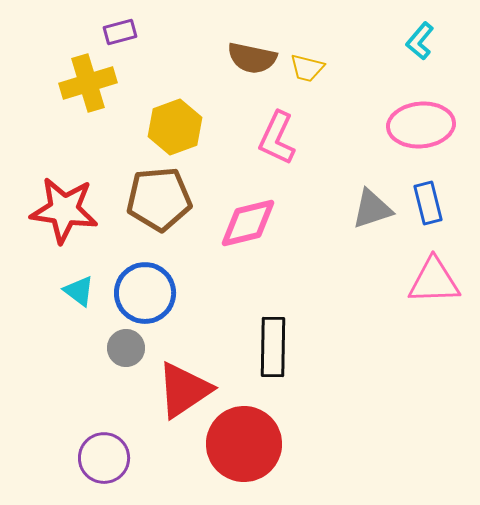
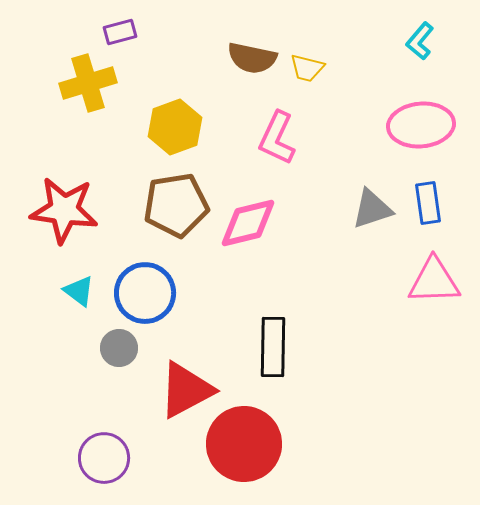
brown pentagon: moved 17 px right, 6 px down; rotated 4 degrees counterclockwise
blue rectangle: rotated 6 degrees clockwise
gray circle: moved 7 px left
red triangle: moved 2 px right; rotated 6 degrees clockwise
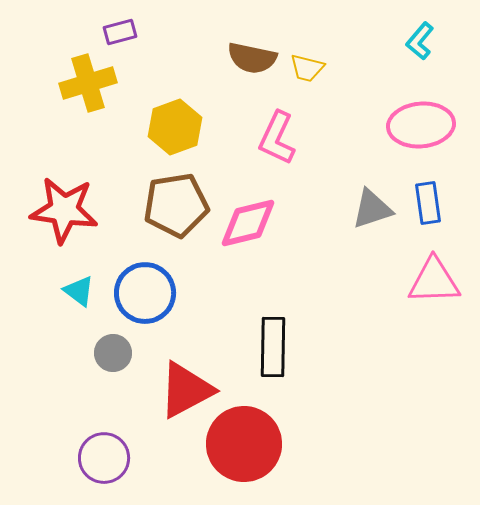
gray circle: moved 6 px left, 5 px down
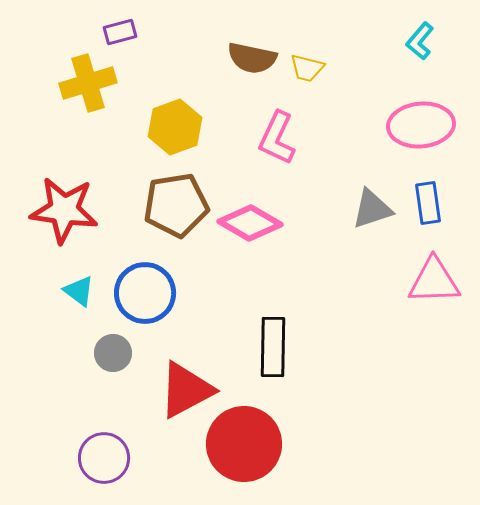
pink diamond: moved 2 px right; rotated 44 degrees clockwise
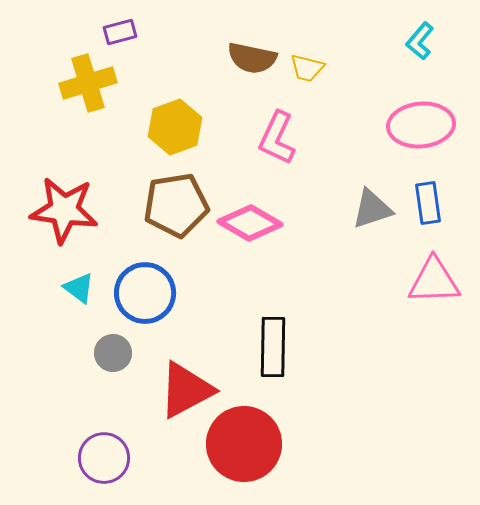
cyan triangle: moved 3 px up
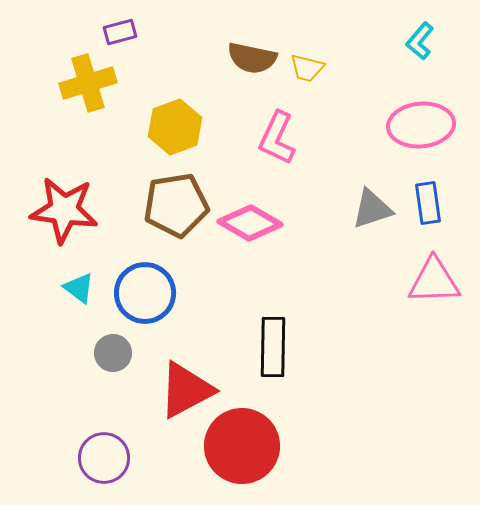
red circle: moved 2 px left, 2 px down
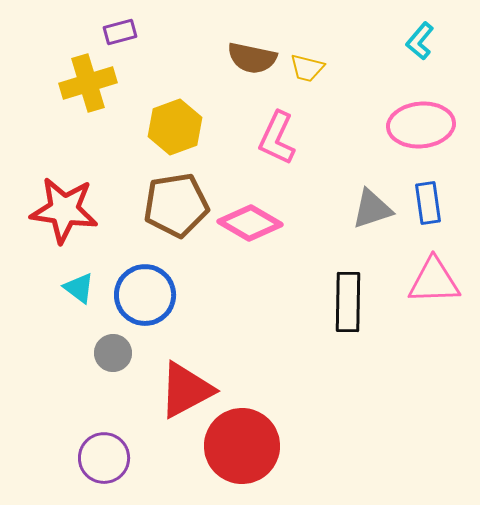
blue circle: moved 2 px down
black rectangle: moved 75 px right, 45 px up
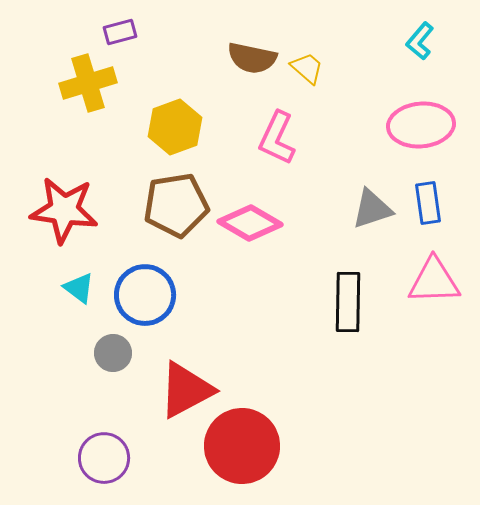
yellow trapezoid: rotated 153 degrees counterclockwise
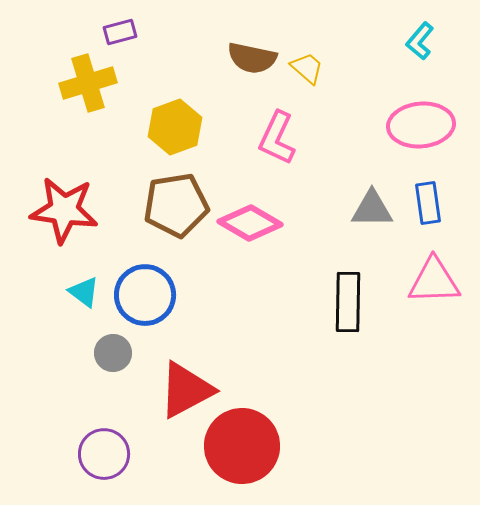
gray triangle: rotated 18 degrees clockwise
cyan triangle: moved 5 px right, 4 px down
purple circle: moved 4 px up
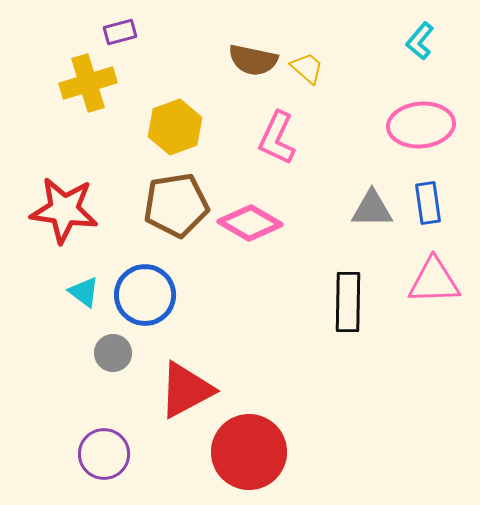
brown semicircle: moved 1 px right, 2 px down
red circle: moved 7 px right, 6 px down
